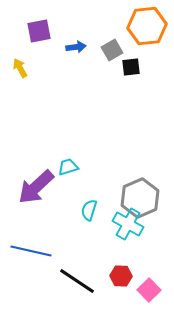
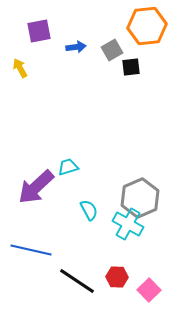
cyan semicircle: rotated 135 degrees clockwise
blue line: moved 1 px up
red hexagon: moved 4 px left, 1 px down
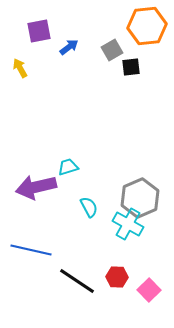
blue arrow: moved 7 px left; rotated 30 degrees counterclockwise
purple arrow: rotated 30 degrees clockwise
cyan semicircle: moved 3 px up
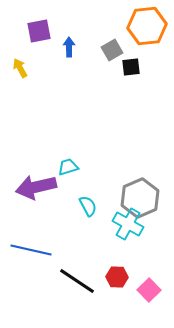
blue arrow: rotated 54 degrees counterclockwise
cyan semicircle: moved 1 px left, 1 px up
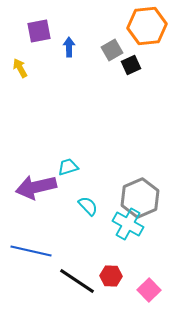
black square: moved 2 px up; rotated 18 degrees counterclockwise
cyan semicircle: rotated 15 degrees counterclockwise
blue line: moved 1 px down
red hexagon: moved 6 px left, 1 px up
